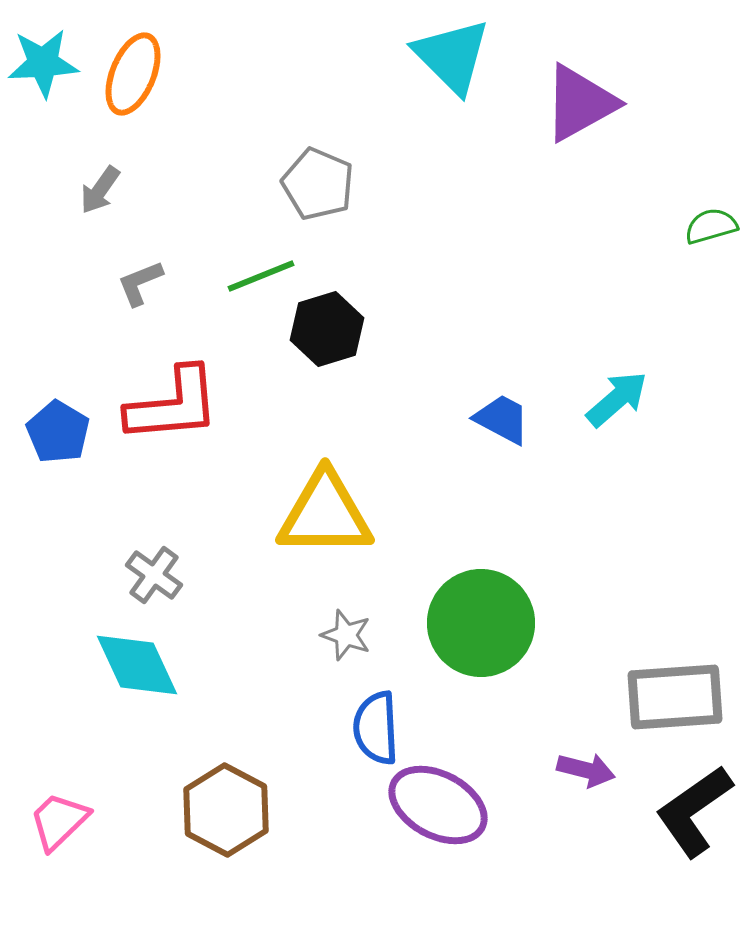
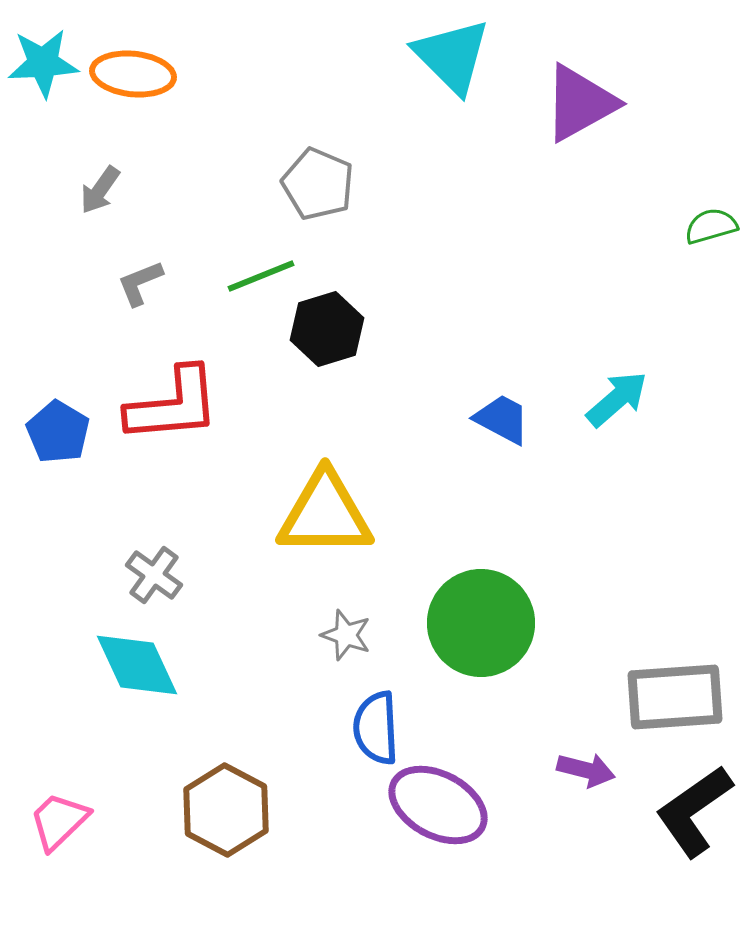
orange ellipse: rotated 74 degrees clockwise
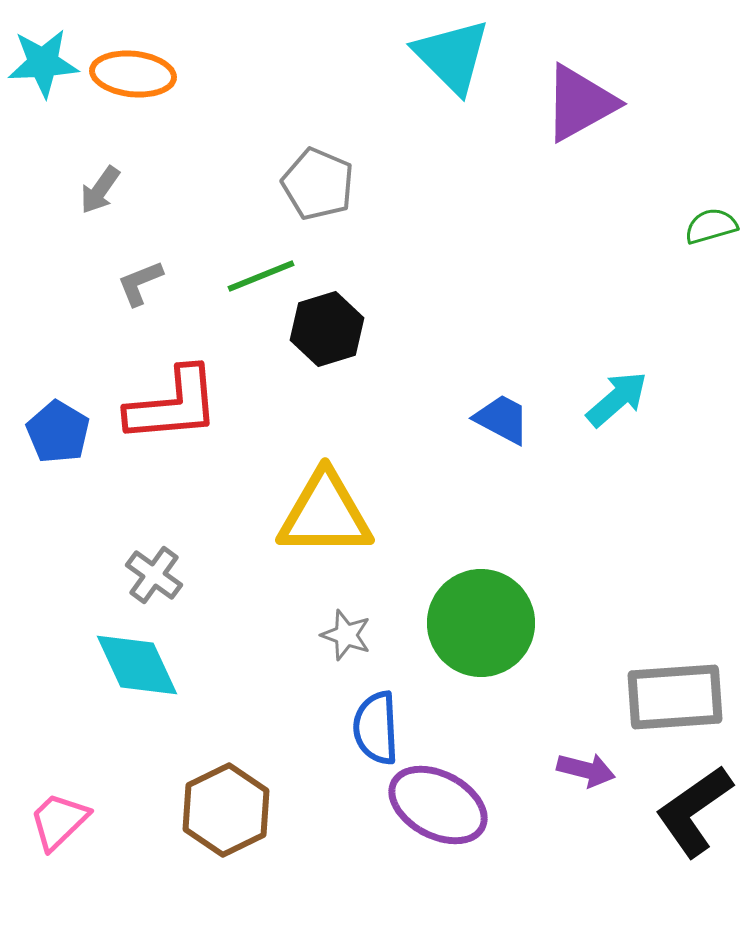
brown hexagon: rotated 6 degrees clockwise
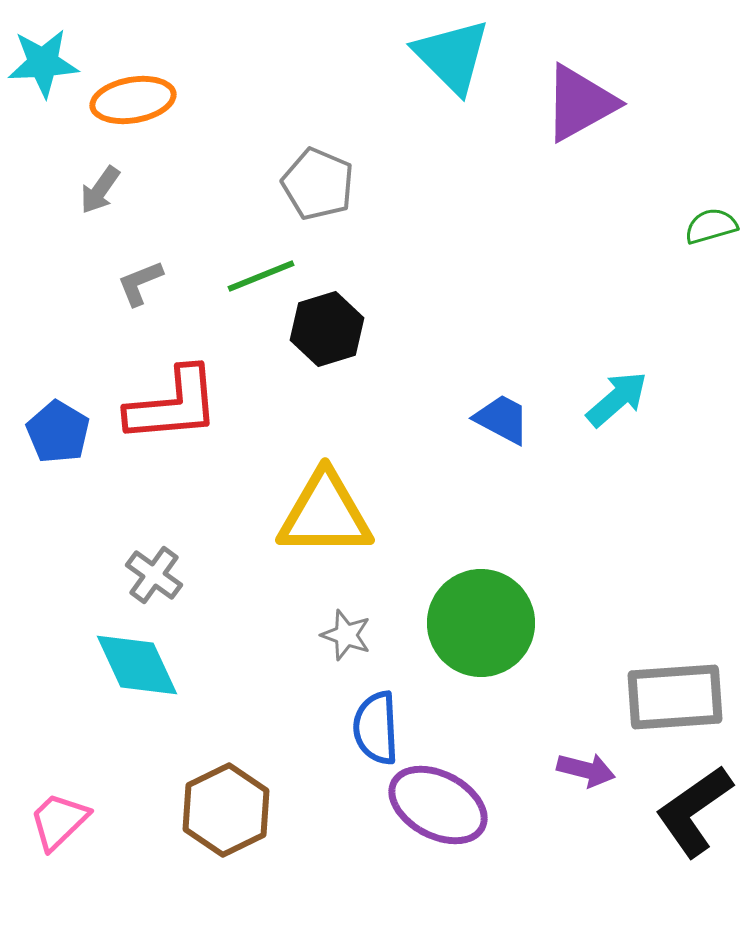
orange ellipse: moved 26 px down; rotated 16 degrees counterclockwise
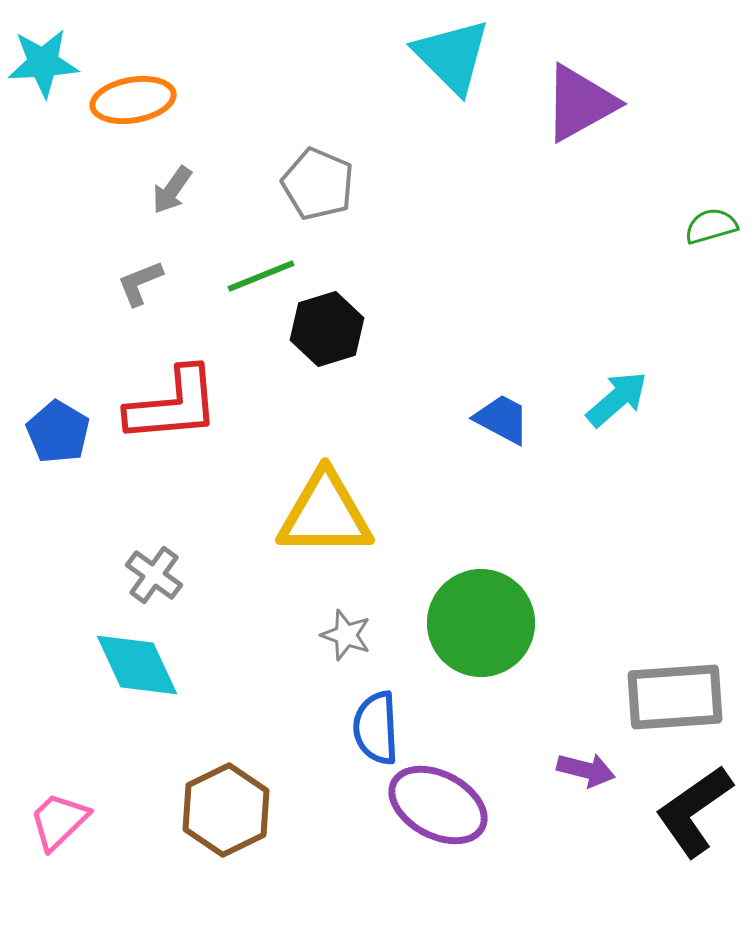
gray arrow: moved 72 px right
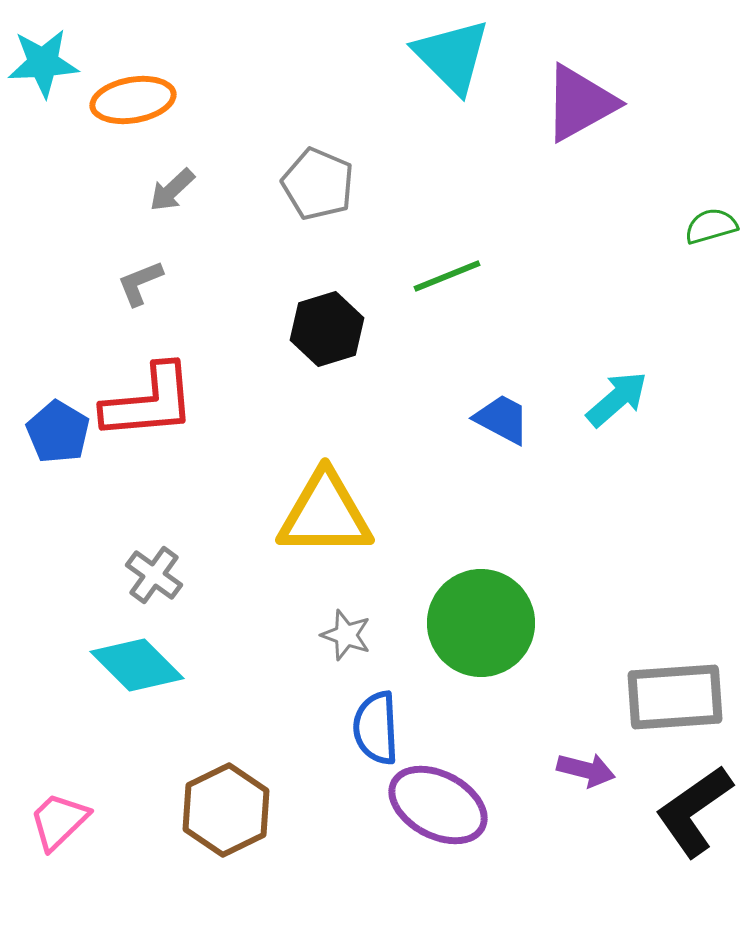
gray arrow: rotated 12 degrees clockwise
green line: moved 186 px right
red L-shape: moved 24 px left, 3 px up
cyan diamond: rotated 20 degrees counterclockwise
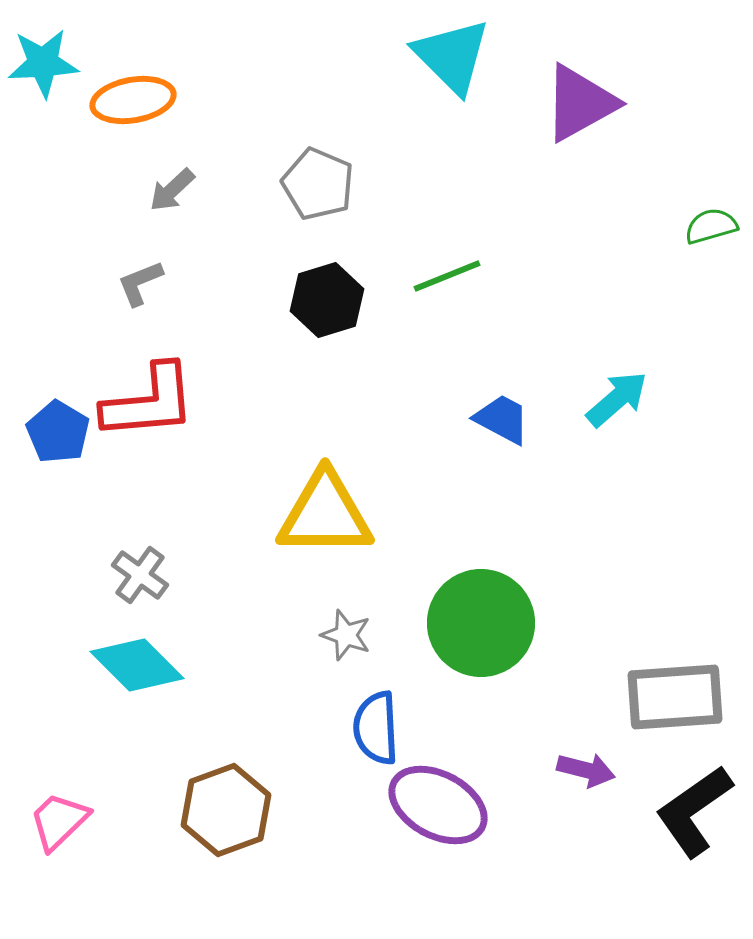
black hexagon: moved 29 px up
gray cross: moved 14 px left
brown hexagon: rotated 6 degrees clockwise
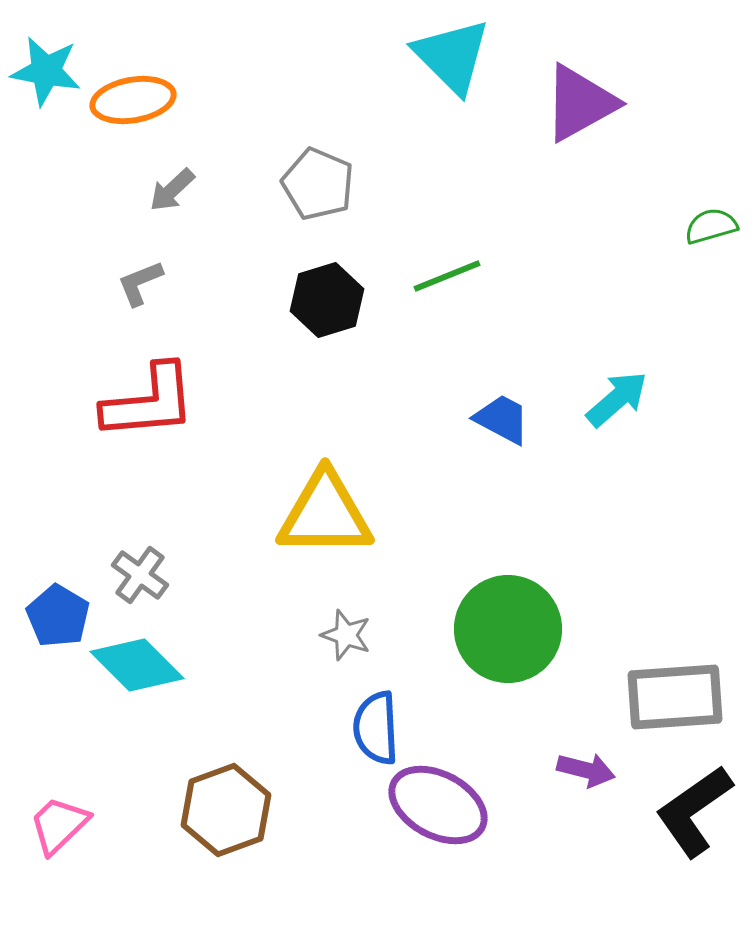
cyan star: moved 3 px right, 8 px down; rotated 14 degrees clockwise
blue pentagon: moved 184 px down
green circle: moved 27 px right, 6 px down
pink trapezoid: moved 4 px down
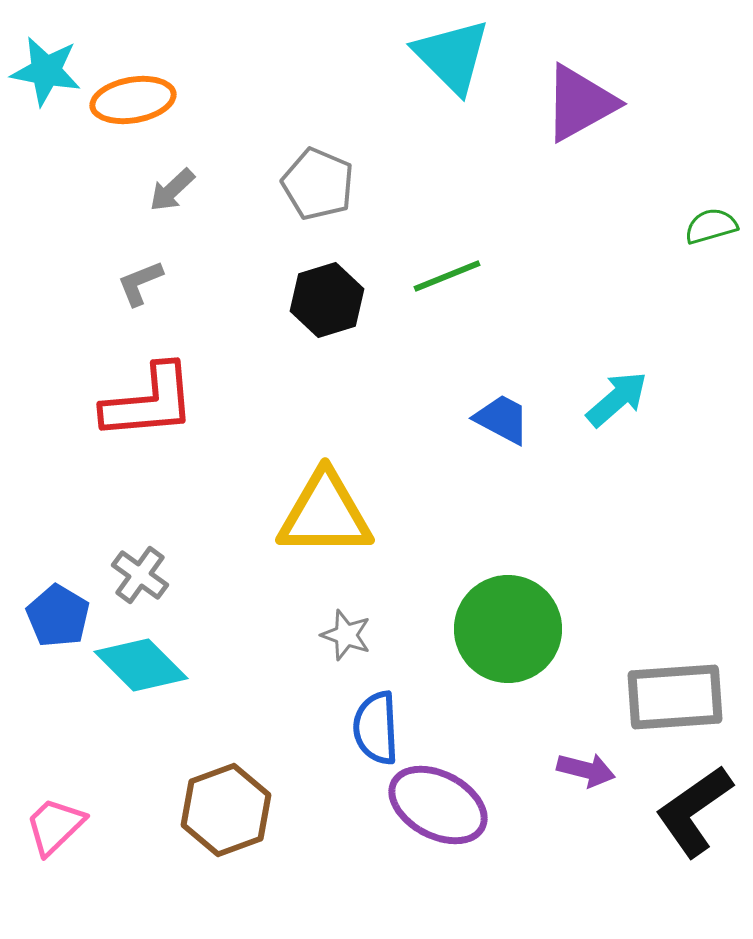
cyan diamond: moved 4 px right
pink trapezoid: moved 4 px left, 1 px down
